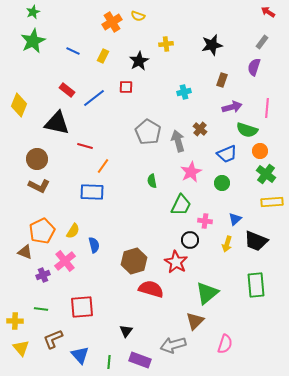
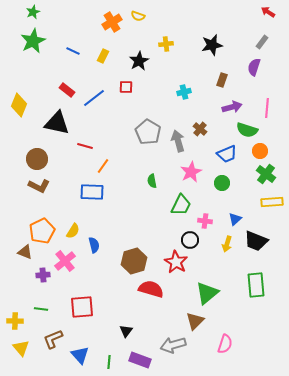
purple cross at (43, 275): rotated 16 degrees clockwise
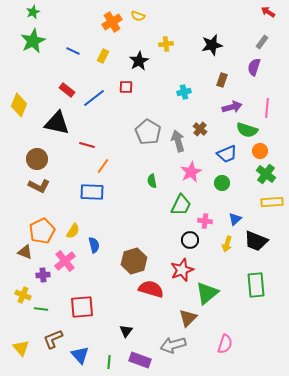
red line at (85, 146): moved 2 px right, 1 px up
red star at (176, 262): moved 6 px right, 8 px down; rotated 20 degrees clockwise
yellow cross at (15, 321): moved 8 px right, 26 px up; rotated 21 degrees clockwise
brown triangle at (195, 321): moved 7 px left, 3 px up
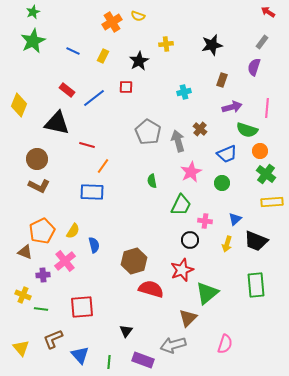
purple rectangle at (140, 360): moved 3 px right
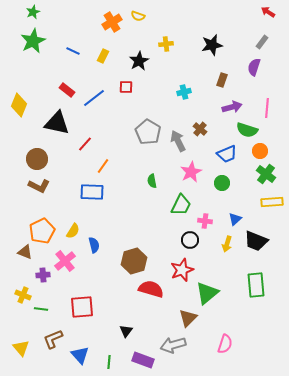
gray arrow at (178, 141): rotated 10 degrees counterclockwise
red line at (87, 145): moved 2 px left, 1 px up; rotated 63 degrees counterclockwise
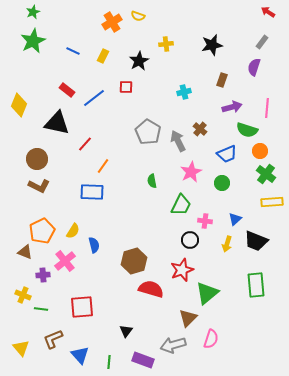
pink semicircle at (225, 344): moved 14 px left, 5 px up
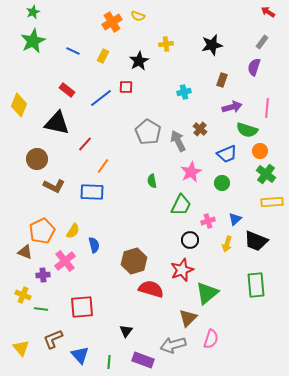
blue line at (94, 98): moved 7 px right
brown L-shape at (39, 186): moved 15 px right
pink cross at (205, 221): moved 3 px right; rotated 24 degrees counterclockwise
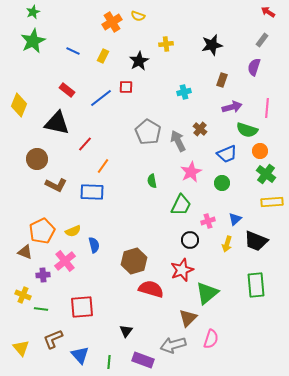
gray rectangle at (262, 42): moved 2 px up
brown L-shape at (54, 186): moved 2 px right, 1 px up
yellow semicircle at (73, 231): rotated 35 degrees clockwise
